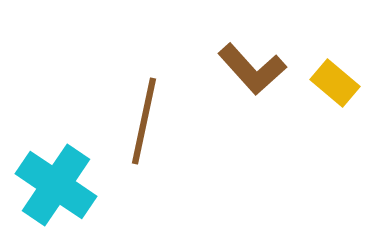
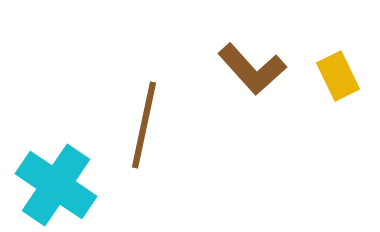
yellow rectangle: moved 3 px right, 7 px up; rotated 24 degrees clockwise
brown line: moved 4 px down
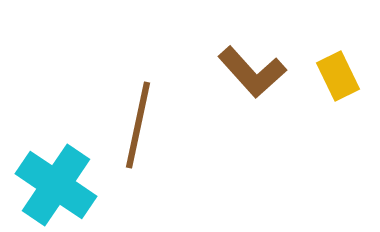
brown L-shape: moved 3 px down
brown line: moved 6 px left
